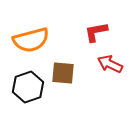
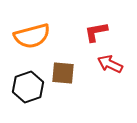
orange semicircle: moved 1 px right, 4 px up
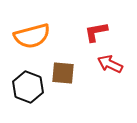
black hexagon: rotated 20 degrees counterclockwise
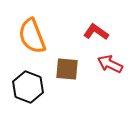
red L-shape: rotated 45 degrees clockwise
orange semicircle: rotated 84 degrees clockwise
brown square: moved 4 px right, 4 px up
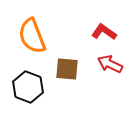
red L-shape: moved 8 px right
